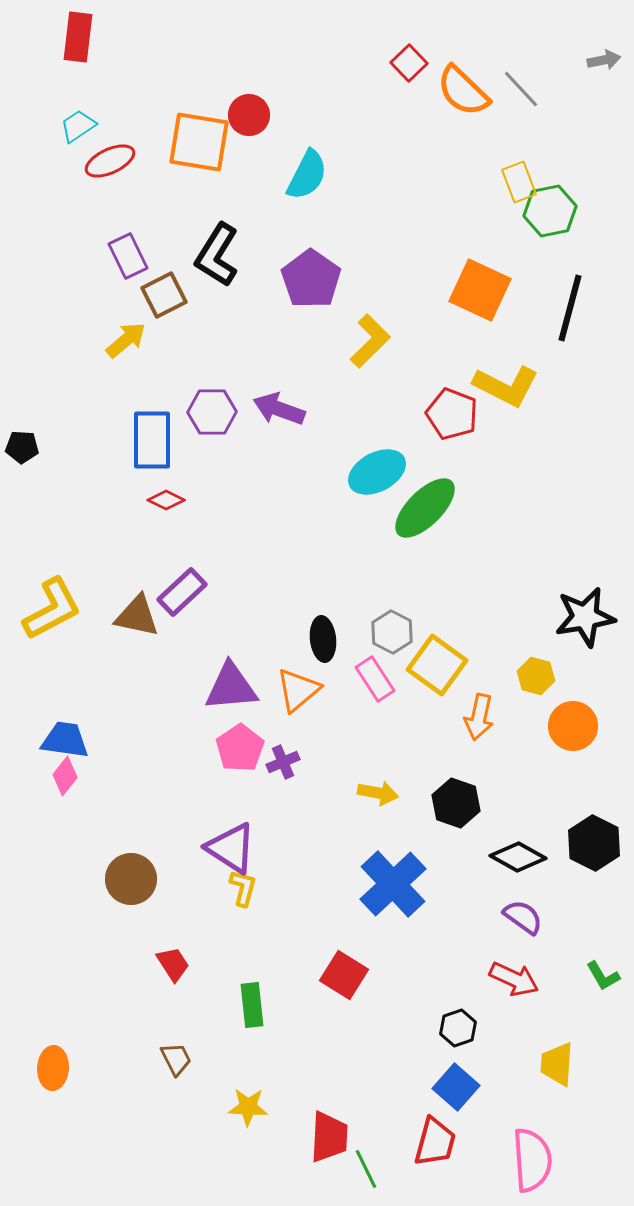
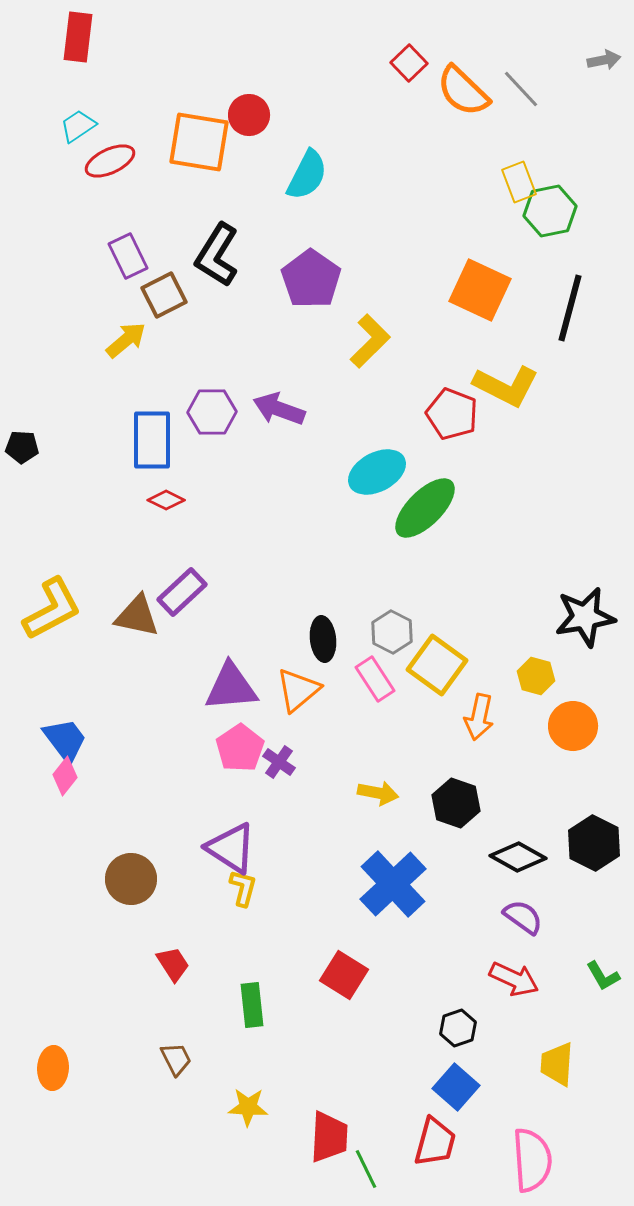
blue trapezoid at (65, 740): rotated 45 degrees clockwise
purple cross at (283, 762): moved 4 px left; rotated 32 degrees counterclockwise
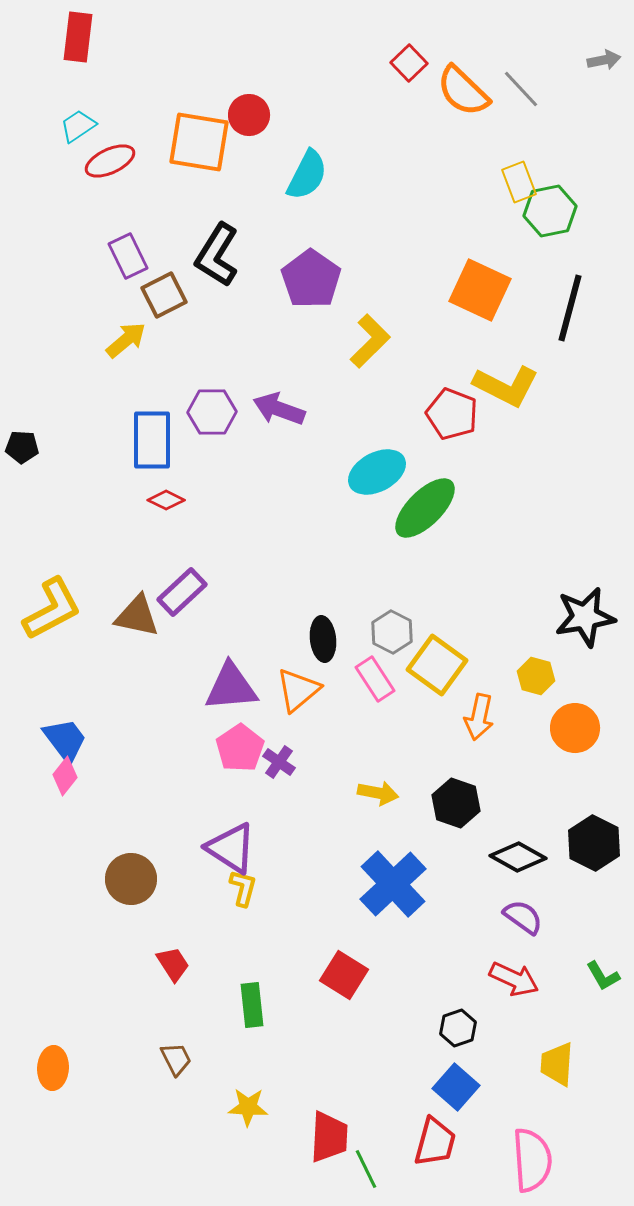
orange circle at (573, 726): moved 2 px right, 2 px down
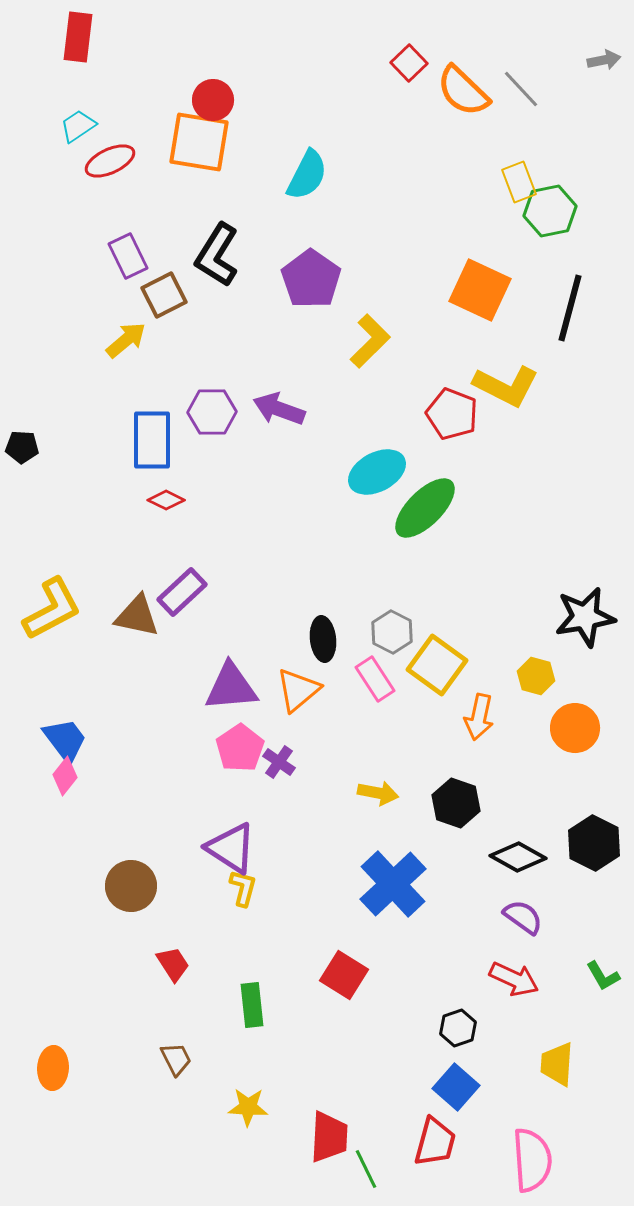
red circle at (249, 115): moved 36 px left, 15 px up
brown circle at (131, 879): moved 7 px down
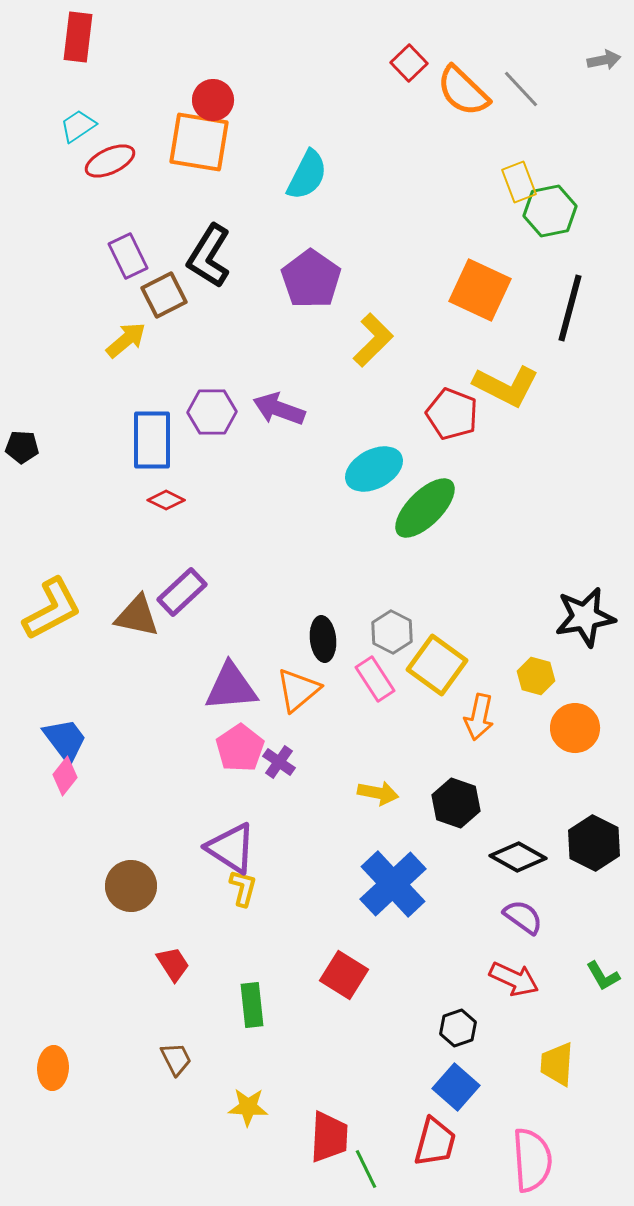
black L-shape at (217, 255): moved 8 px left, 1 px down
yellow L-shape at (370, 341): moved 3 px right, 1 px up
cyan ellipse at (377, 472): moved 3 px left, 3 px up
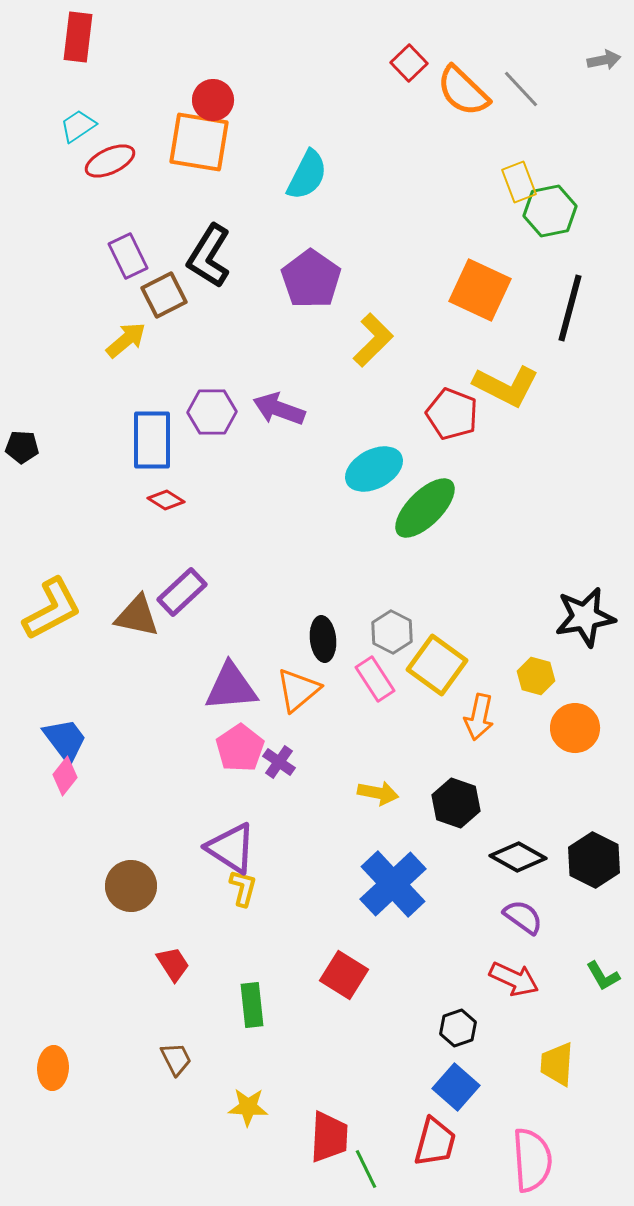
red diamond at (166, 500): rotated 6 degrees clockwise
black hexagon at (594, 843): moved 17 px down
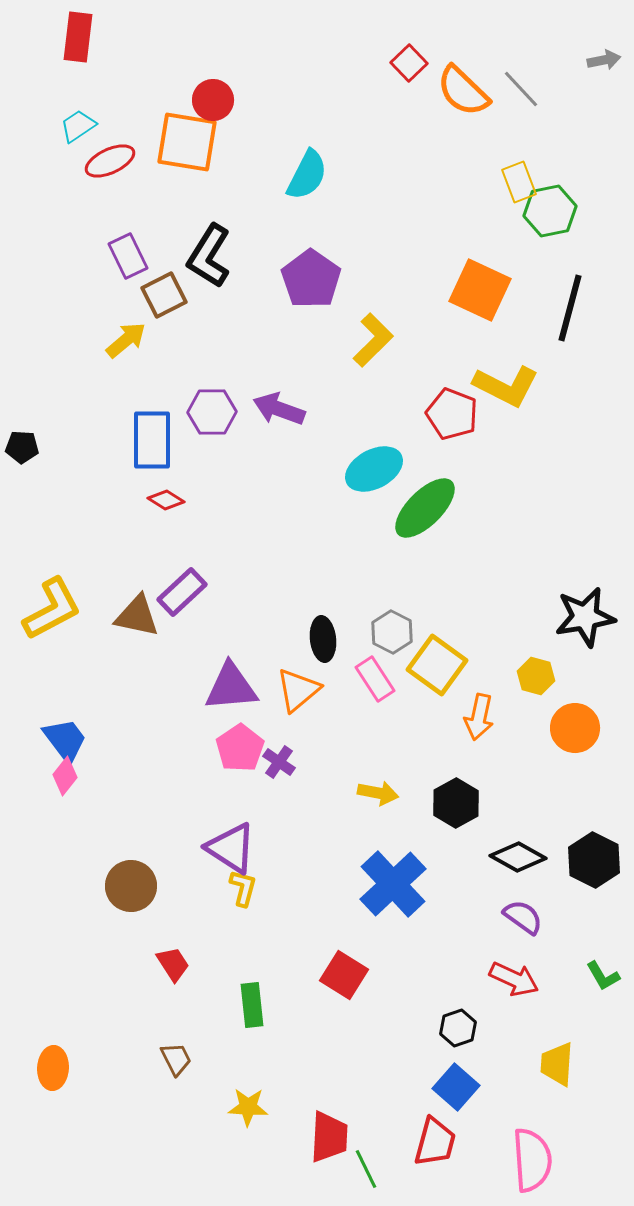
orange square at (199, 142): moved 12 px left
black hexagon at (456, 803): rotated 12 degrees clockwise
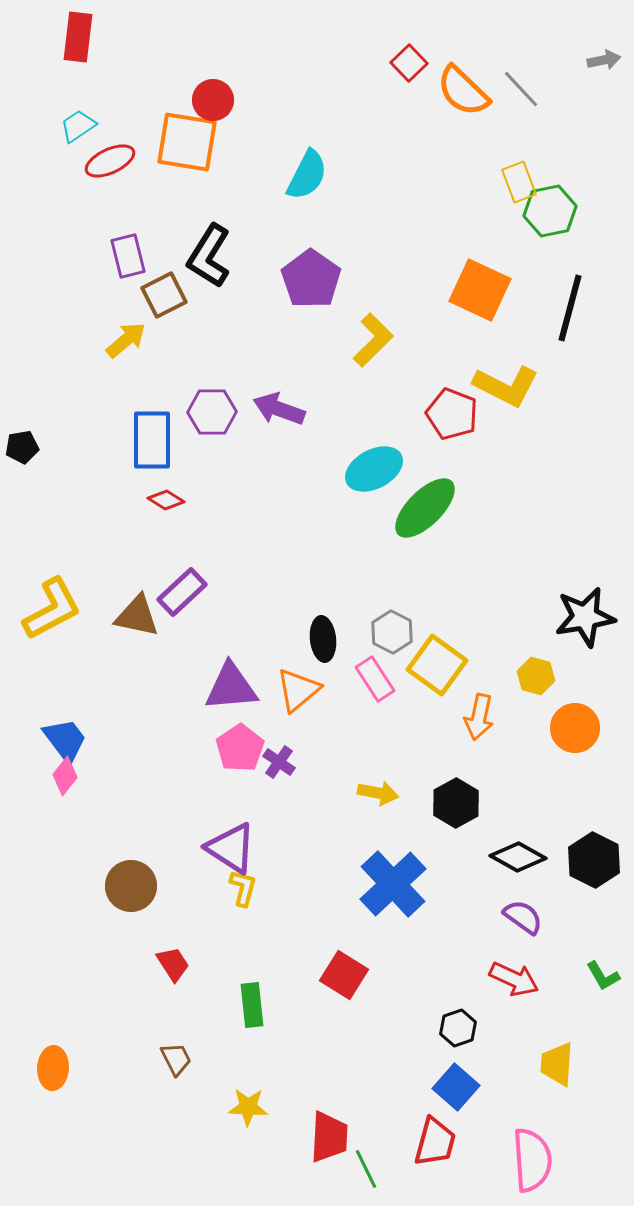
purple rectangle at (128, 256): rotated 12 degrees clockwise
black pentagon at (22, 447): rotated 12 degrees counterclockwise
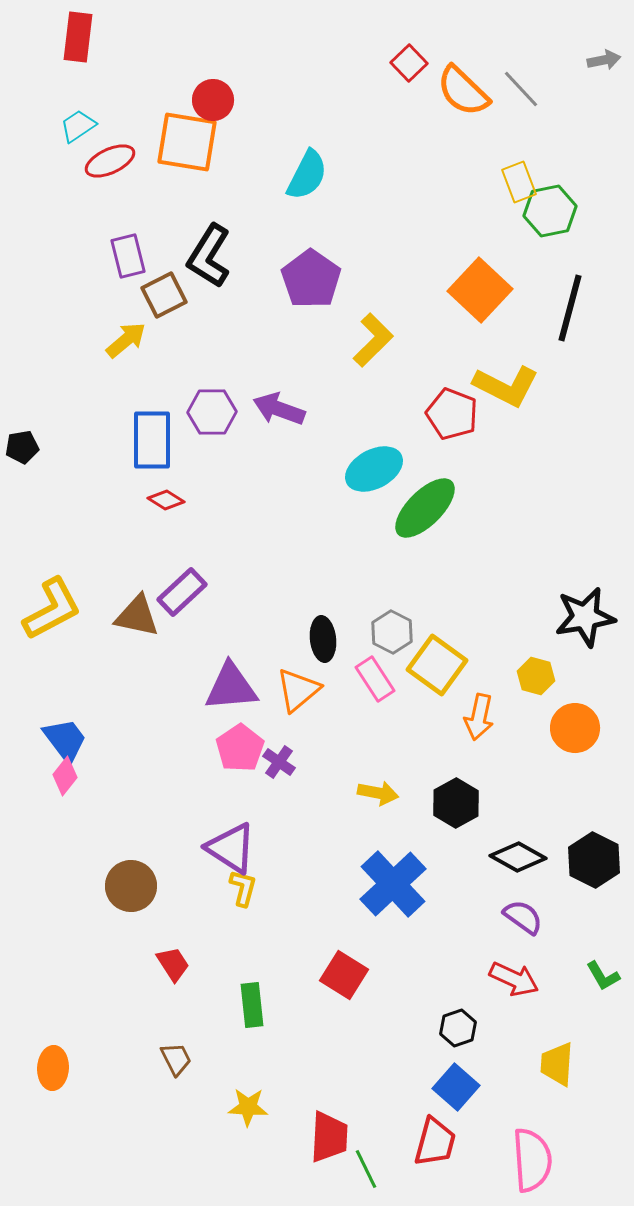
orange square at (480, 290): rotated 18 degrees clockwise
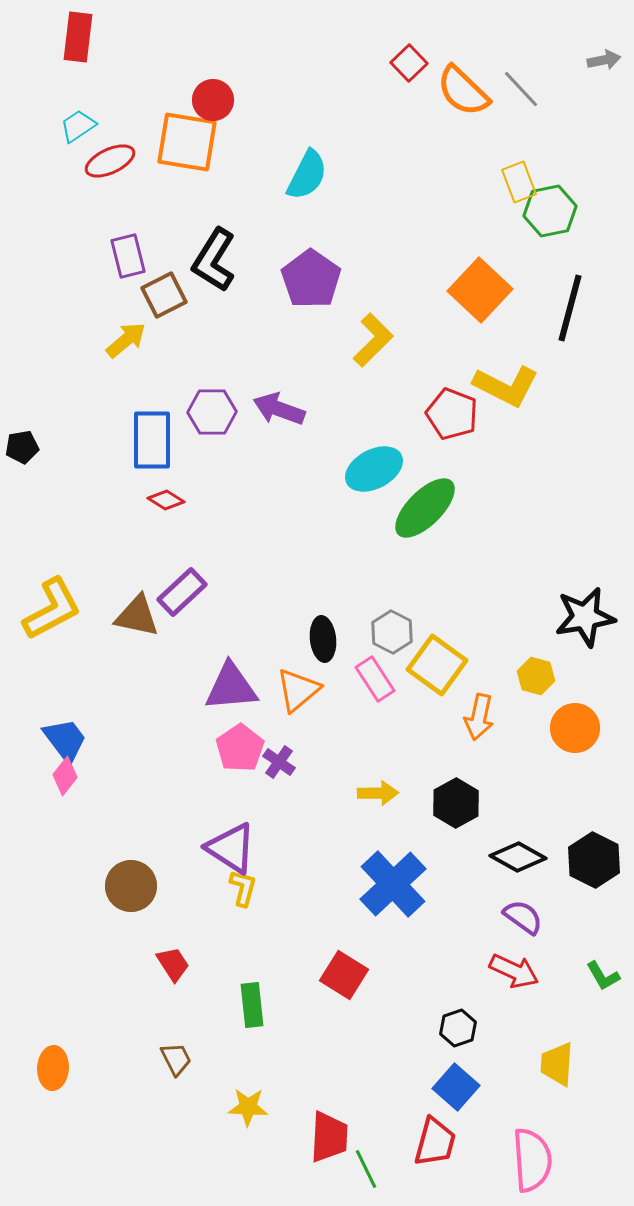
black L-shape at (209, 256): moved 5 px right, 4 px down
yellow arrow at (378, 793): rotated 12 degrees counterclockwise
red arrow at (514, 979): moved 8 px up
